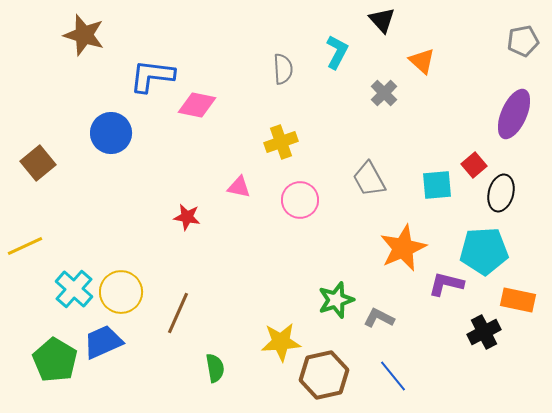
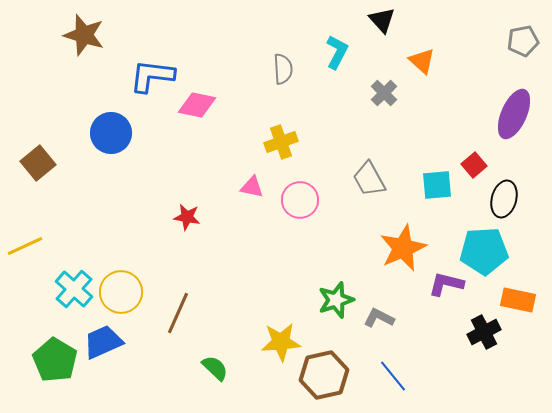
pink triangle: moved 13 px right
black ellipse: moved 3 px right, 6 px down
green semicircle: rotated 36 degrees counterclockwise
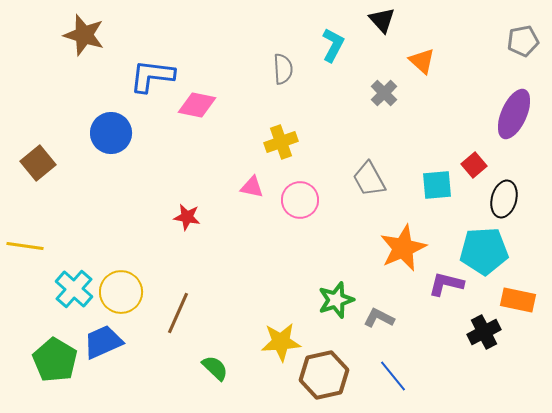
cyan L-shape: moved 4 px left, 7 px up
yellow line: rotated 33 degrees clockwise
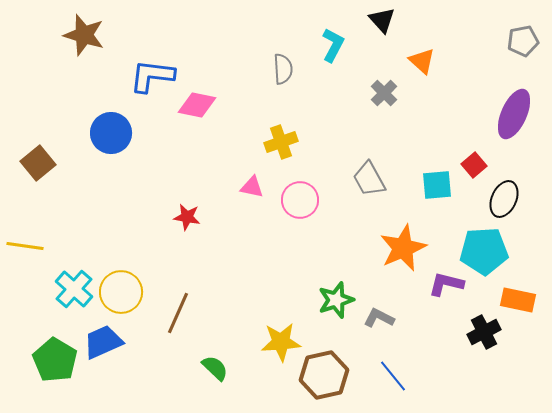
black ellipse: rotated 9 degrees clockwise
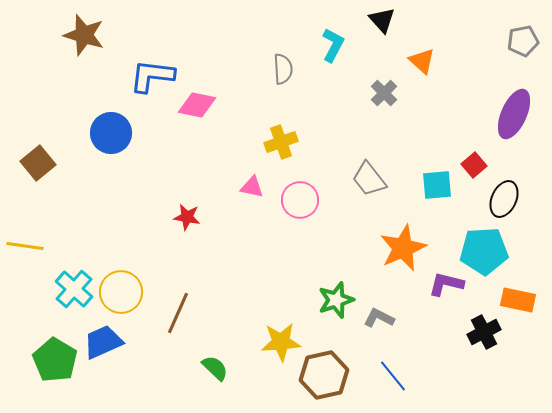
gray trapezoid: rotated 9 degrees counterclockwise
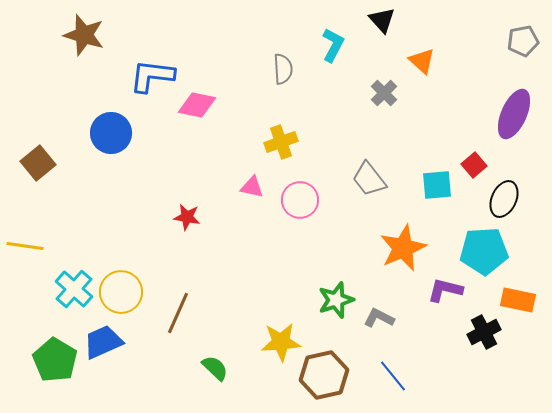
purple L-shape: moved 1 px left, 6 px down
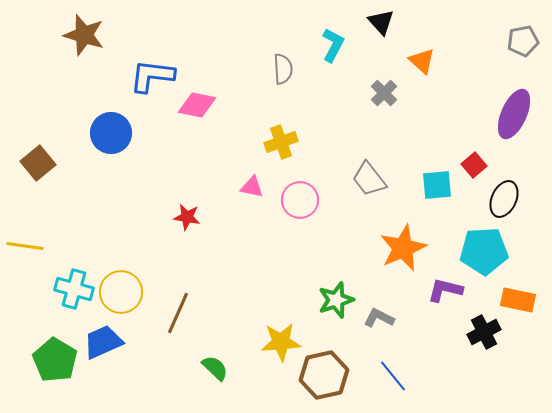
black triangle: moved 1 px left, 2 px down
cyan cross: rotated 27 degrees counterclockwise
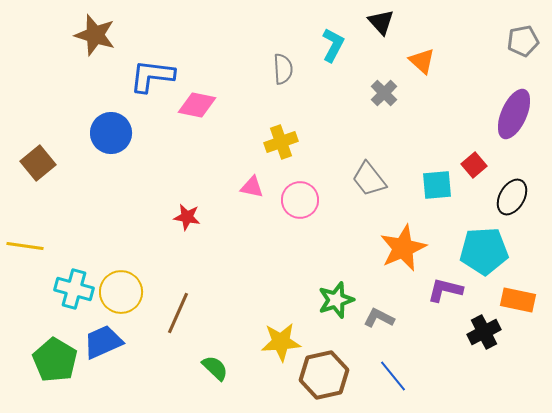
brown star: moved 11 px right
black ellipse: moved 8 px right, 2 px up; rotated 6 degrees clockwise
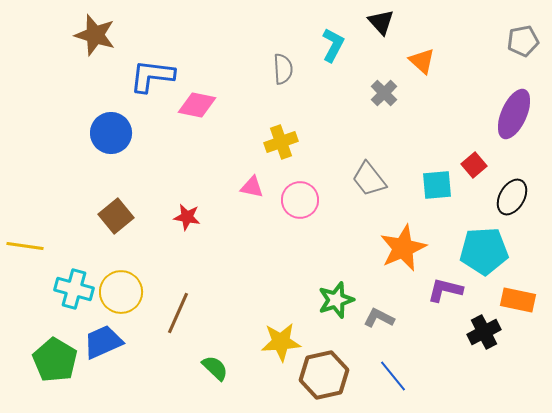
brown square: moved 78 px right, 53 px down
